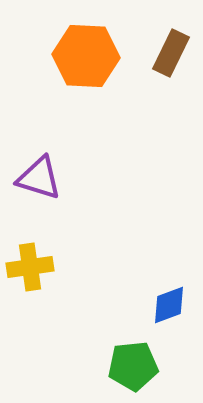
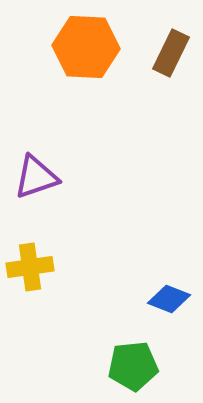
orange hexagon: moved 9 px up
purple triangle: moved 3 px left, 1 px up; rotated 36 degrees counterclockwise
blue diamond: moved 6 px up; rotated 42 degrees clockwise
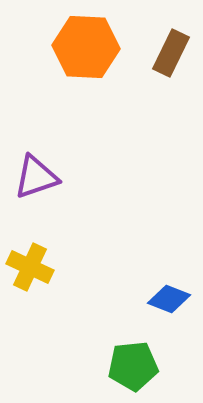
yellow cross: rotated 33 degrees clockwise
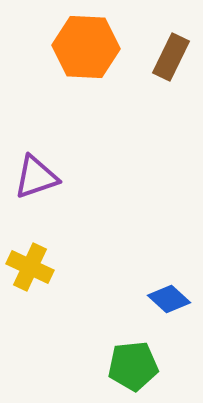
brown rectangle: moved 4 px down
blue diamond: rotated 21 degrees clockwise
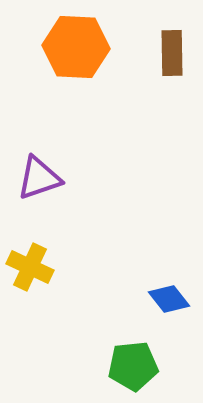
orange hexagon: moved 10 px left
brown rectangle: moved 1 px right, 4 px up; rotated 27 degrees counterclockwise
purple triangle: moved 3 px right, 1 px down
blue diamond: rotated 9 degrees clockwise
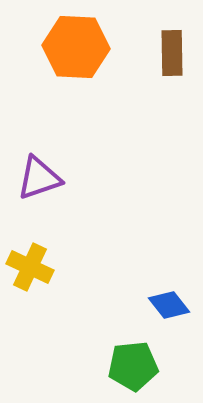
blue diamond: moved 6 px down
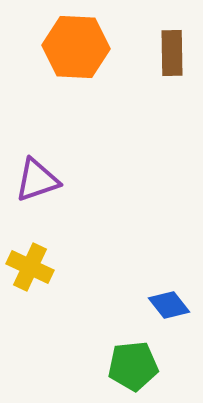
purple triangle: moved 2 px left, 2 px down
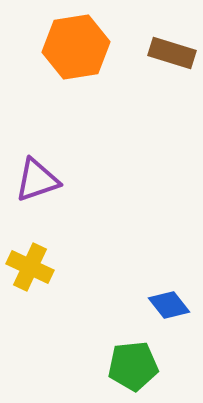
orange hexagon: rotated 12 degrees counterclockwise
brown rectangle: rotated 72 degrees counterclockwise
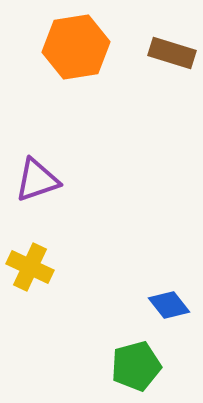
green pentagon: moved 3 px right; rotated 9 degrees counterclockwise
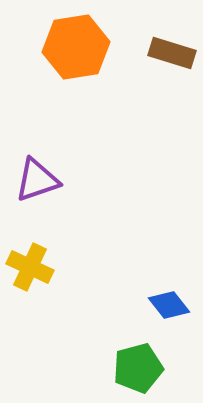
green pentagon: moved 2 px right, 2 px down
